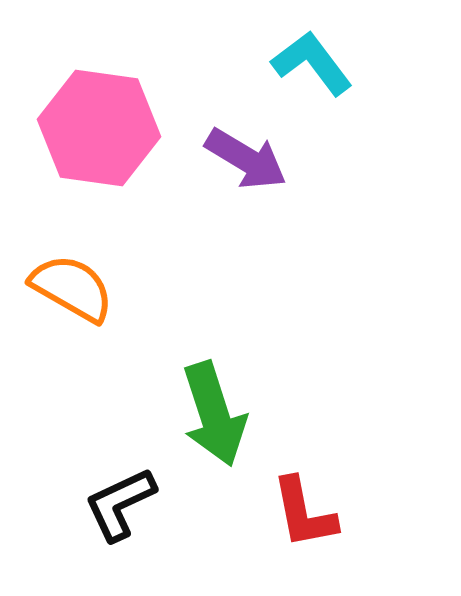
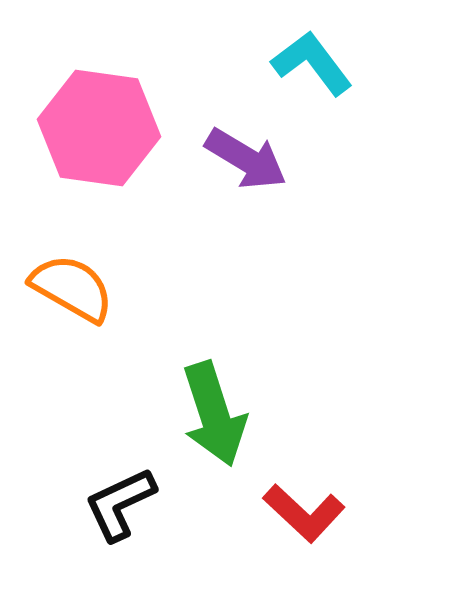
red L-shape: rotated 36 degrees counterclockwise
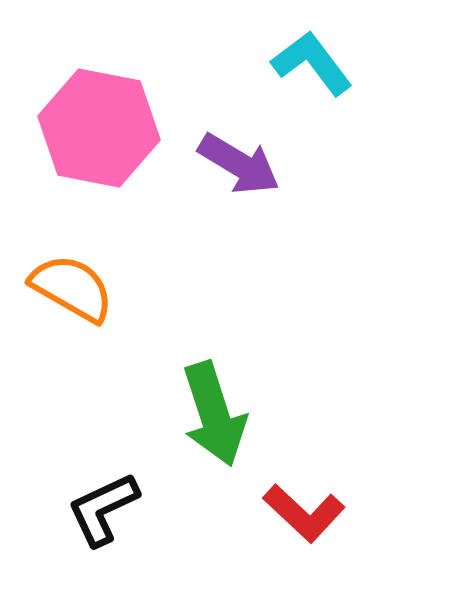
pink hexagon: rotated 3 degrees clockwise
purple arrow: moved 7 px left, 5 px down
black L-shape: moved 17 px left, 5 px down
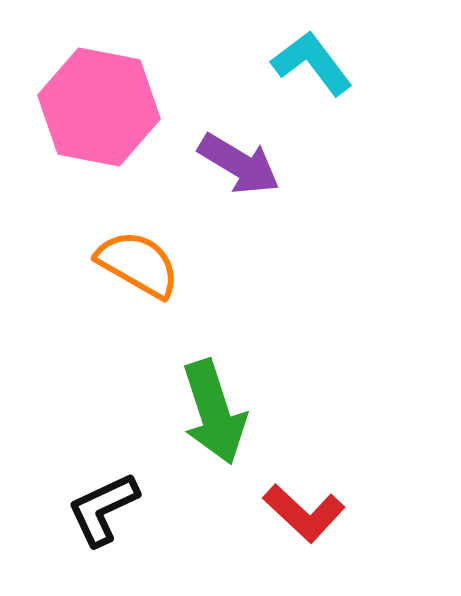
pink hexagon: moved 21 px up
orange semicircle: moved 66 px right, 24 px up
green arrow: moved 2 px up
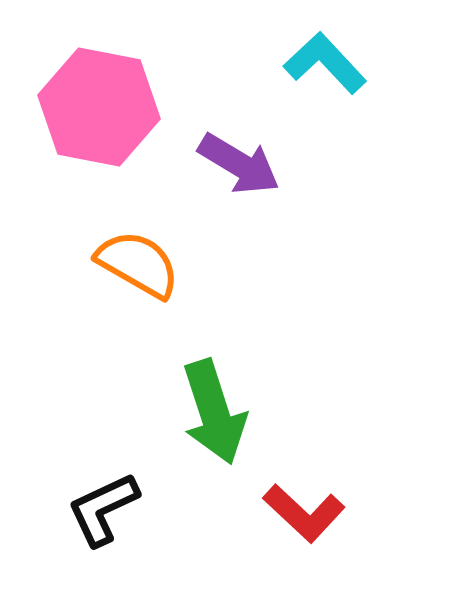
cyan L-shape: moved 13 px right; rotated 6 degrees counterclockwise
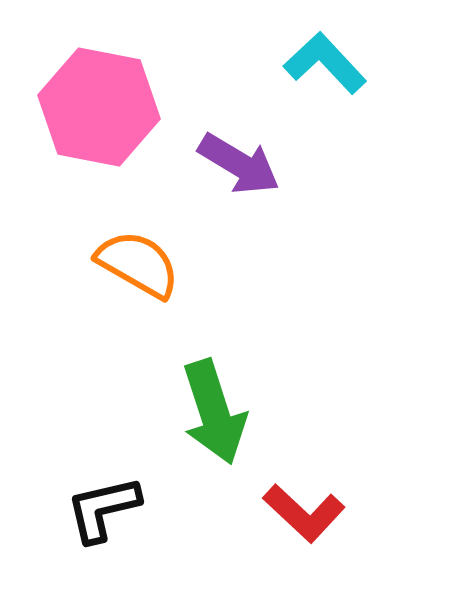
black L-shape: rotated 12 degrees clockwise
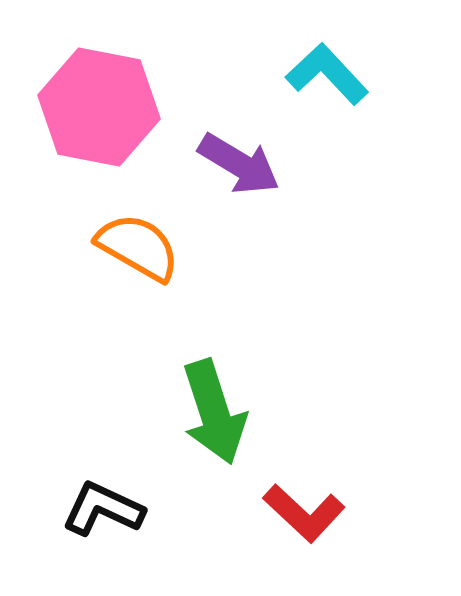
cyan L-shape: moved 2 px right, 11 px down
orange semicircle: moved 17 px up
black L-shape: rotated 38 degrees clockwise
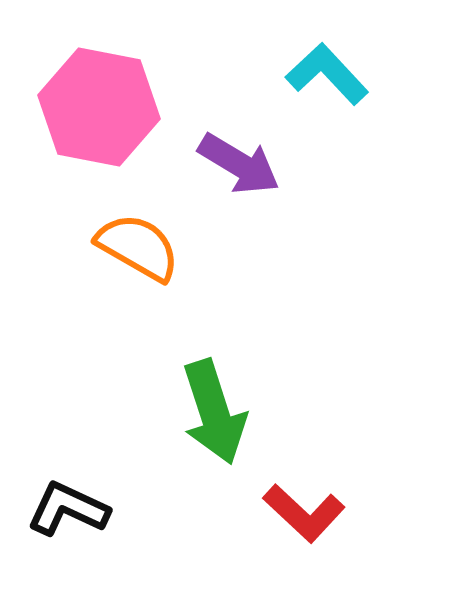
black L-shape: moved 35 px left
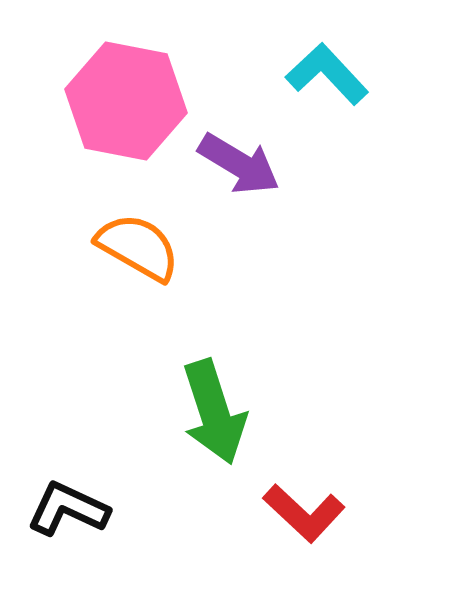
pink hexagon: moved 27 px right, 6 px up
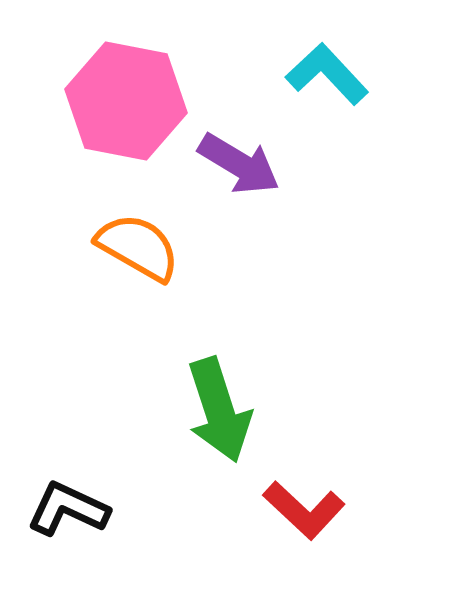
green arrow: moved 5 px right, 2 px up
red L-shape: moved 3 px up
